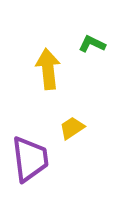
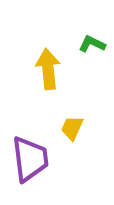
yellow trapezoid: rotated 32 degrees counterclockwise
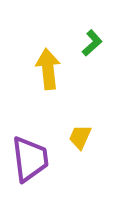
green L-shape: moved 1 px up; rotated 112 degrees clockwise
yellow trapezoid: moved 8 px right, 9 px down
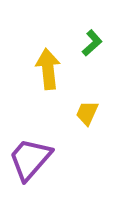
yellow trapezoid: moved 7 px right, 24 px up
purple trapezoid: rotated 132 degrees counterclockwise
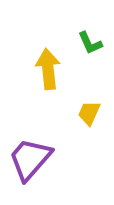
green L-shape: moved 2 px left; rotated 108 degrees clockwise
yellow trapezoid: moved 2 px right
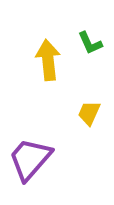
yellow arrow: moved 9 px up
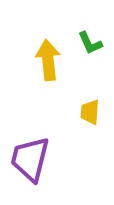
yellow trapezoid: moved 1 px right, 1 px up; rotated 20 degrees counterclockwise
purple trapezoid: rotated 27 degrees counterclockwise
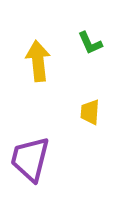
yellow arrow: moved 10 px left, 1 px down
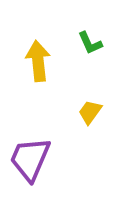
yellow trapezoid: rotated 32 degrees clockwise
purple trapezoid: rotated 9 degrees clockwise
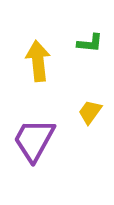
green L-shape: rotated 60 degrees counterclockwise
purple trapezoid: moved 4 px right, 19 px up; rotated 6 degrees clockwise
